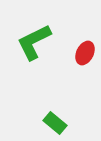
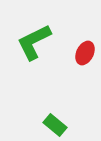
green rectangle: moved 2 px down
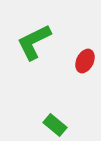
red ellipse: moved 8 px down
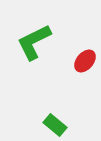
red ellipse: rotated 15 degrees clockwise
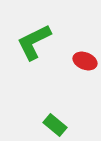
red ellipse: rotated 70 degrees clockwise
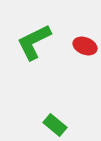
red ellipse: moved 15 px up
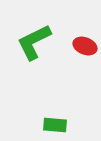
green rectangle: rotated 35 degrees counterclockwise
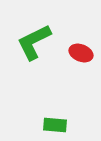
red ellipse: moved 4 px left, 7 px down
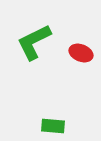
green rectangle: moved 2 px left, 1 px down
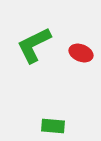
green L-shape: moved 3 px down
